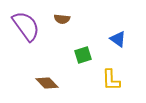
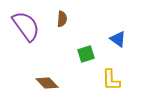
brown semicircle: rotated 91 degrees counterclockwise
green square: moved 3 px right, 1 px up
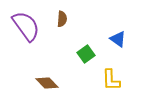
green square: rotated 18 degrees counterclockwise
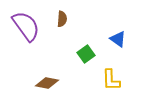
brown diamond: rotated 35 degrees counterclockwise
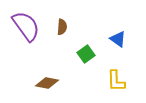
brown semicircle: moved 8 px down
yellow L-shape: moved 5 px right, 1 px down
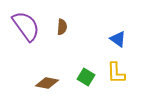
green square: moved 23 px down; rotated 24 degrees counterclockwise
yellow L-shape: moved 8 px up
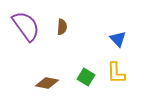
blue triangle: rotated 12 degrees clockwise
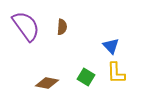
blue triangle: moved 7 px left, 7 px down
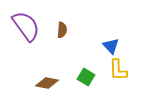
brown semicircle: moved 3 px down
yellow L-shape: moved 2 px right, 3 px up
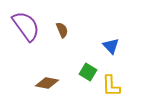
brown semicircle: rotated 28 degrees counterclockwise
yellow L-shape: moved 7 px left, 16 px down
green square: moved 2 px right, 5 px up
